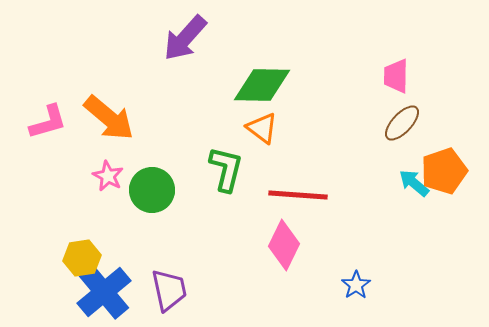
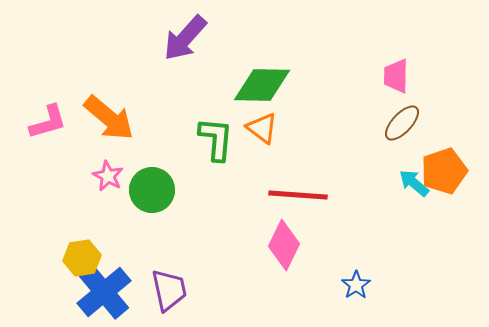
green L-shape: moved 10 px left, 30 px up; rotated 9 degrees counterclockwise
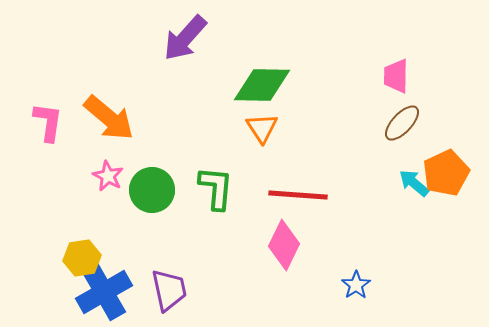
pink L-shape: rotated 66 degrees counterclockwise
orange triangle: rotated 20 degrees clockwise
green L-shape: moved 49 px down
orange pentagon: moved 2 px right, 2 px down; rotated 6 degrees counterclockwise
blue cross: rotated 10 degrees clockwise
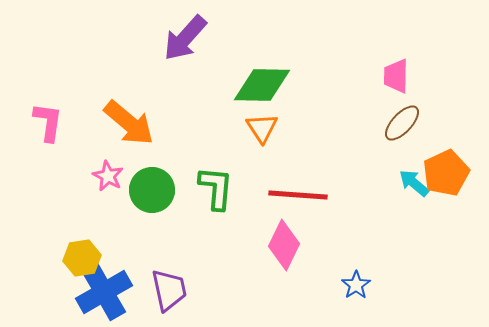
orange arrow: moved 20 px right, 5 px down
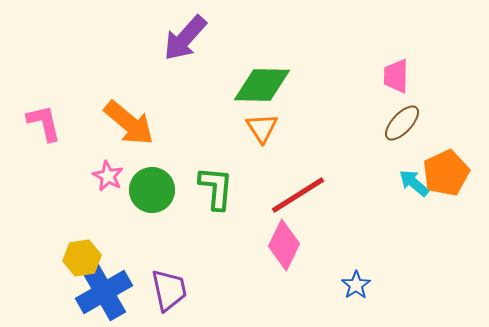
pink L-shape: moved 4 px left, 1 px down; rotated 21 degrees counterclockwise
red line: rotated 36 degrees counterclockwise
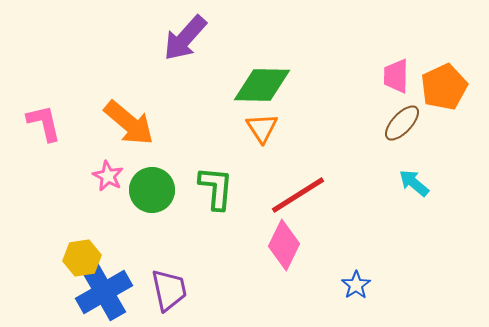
orange pentagon: moved 2 px left, 86 px up
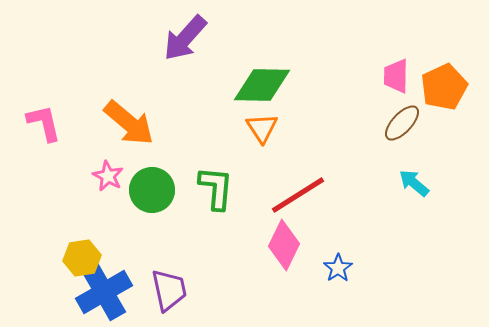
blue star: moved 18 px left, 17 px up
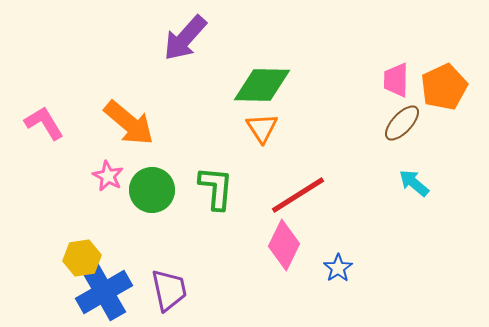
pink trapezoid: moved 4 px down
pink L-shape: rotated 18 degrees counterclockwise
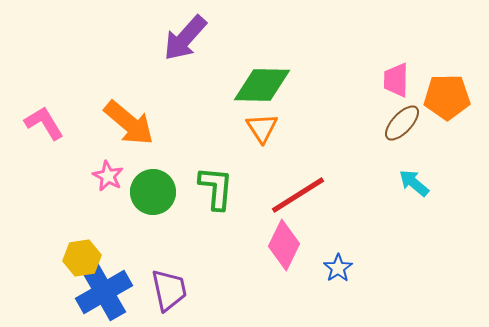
orange pentagon: moved 3 px right, 10 px down; rotated 24 degrees clockwise
green circle: moved 1 px right, 2 px down
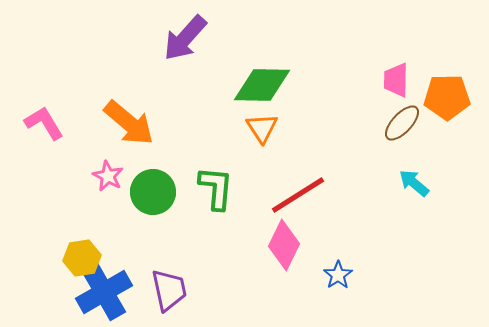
blue star: moved 7 px down
